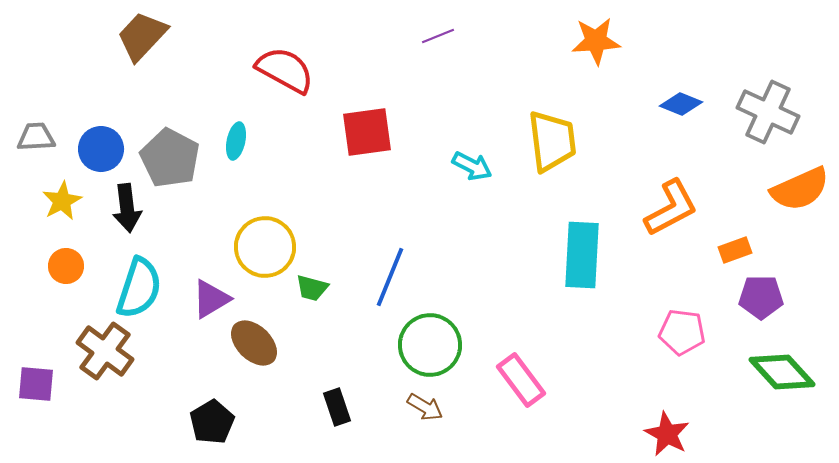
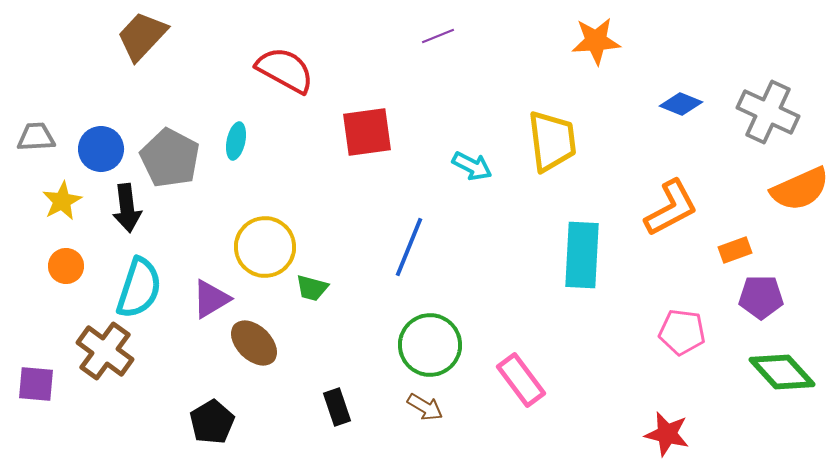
blue line: moved 19 px right, 30 px up
red star: rotated 15 degrees counterclockwise
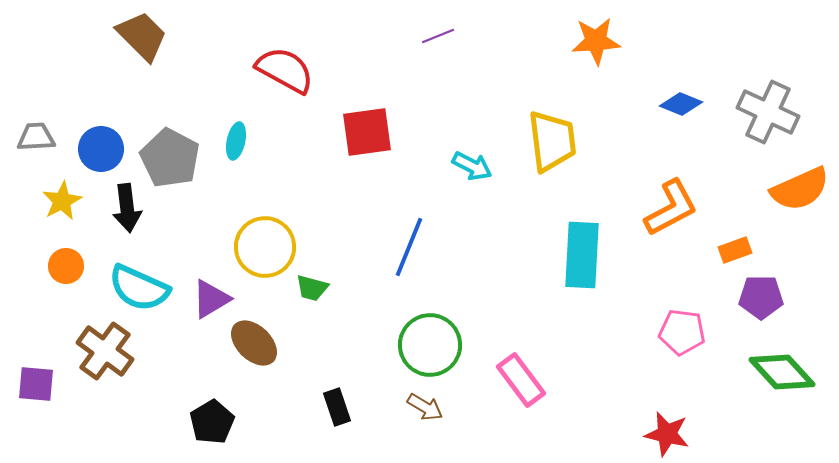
brown trapezoid: rotated 92 degrees clockwise
cyan semicircle: rotated 96 degrees clockwise
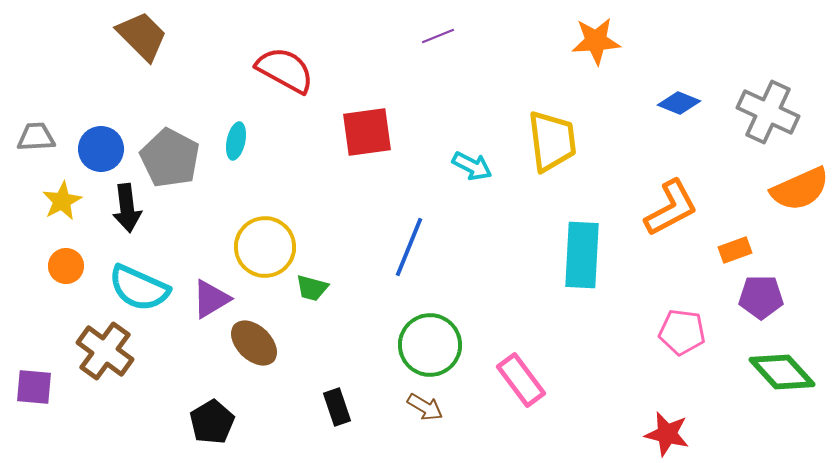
blue diamond: moved 2 px left, 1 px up
purple square: moved 2 px left, 3 px down
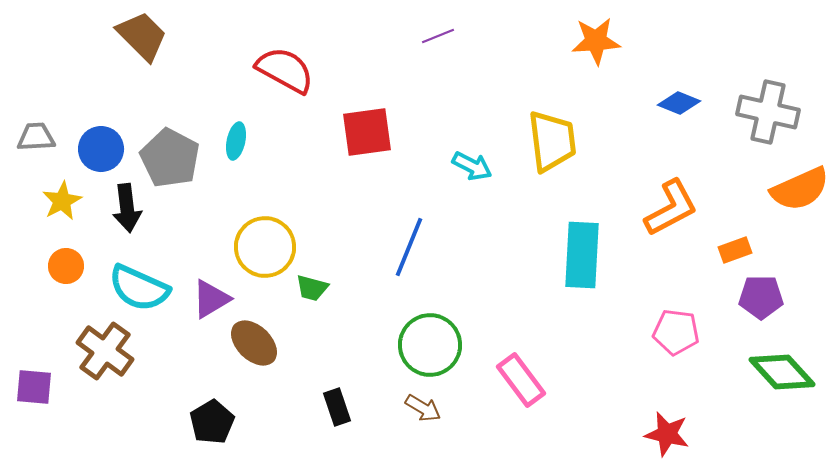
gray cross: rotated 12 degrees counterclockwise
pink pentagon: moved 6 px left
brown arrow: moved 2 px left, 1 px down
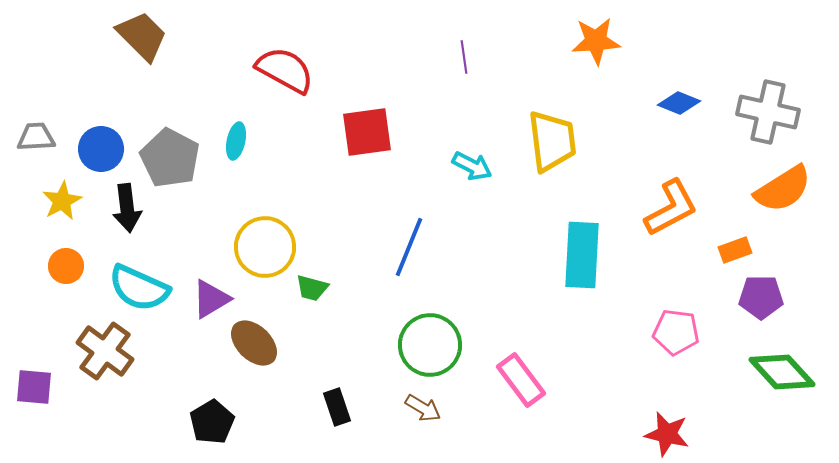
purple line: moved 26 px right, 21 px down; rotated 76 degrees counterclockwise
orange semicircle: moved 17 px left; rotated 8 degrees counterclockwise
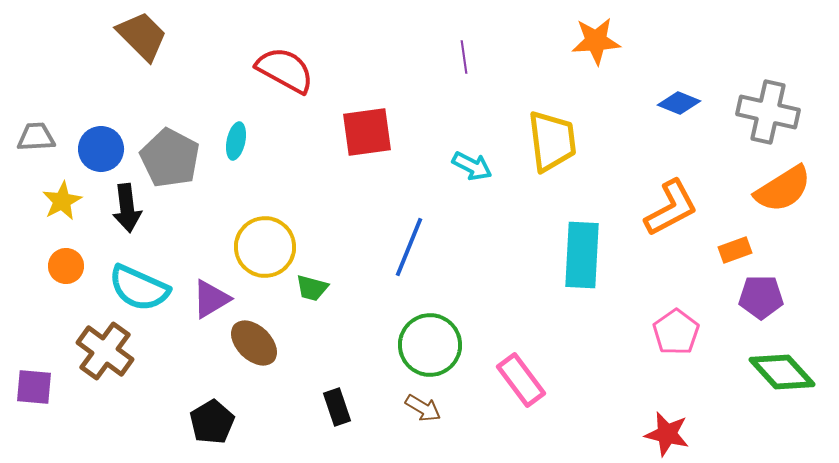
pink pentagon: rotated 30 degrees clockwise
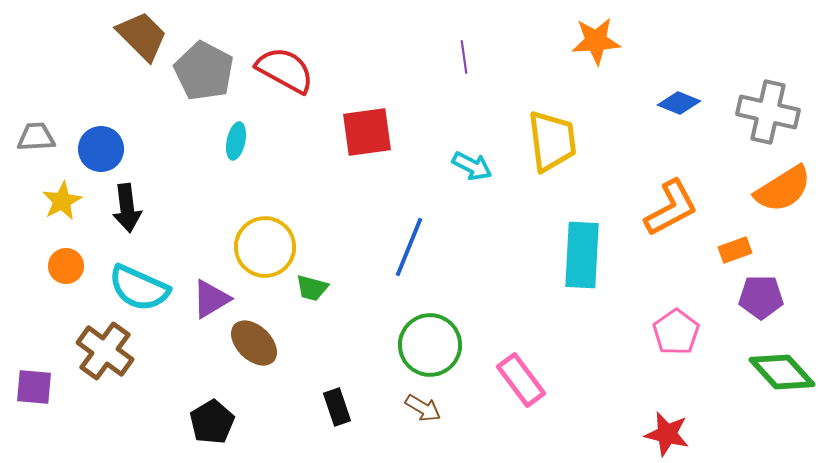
gray pentagon: moved 34 px right, 87 px up
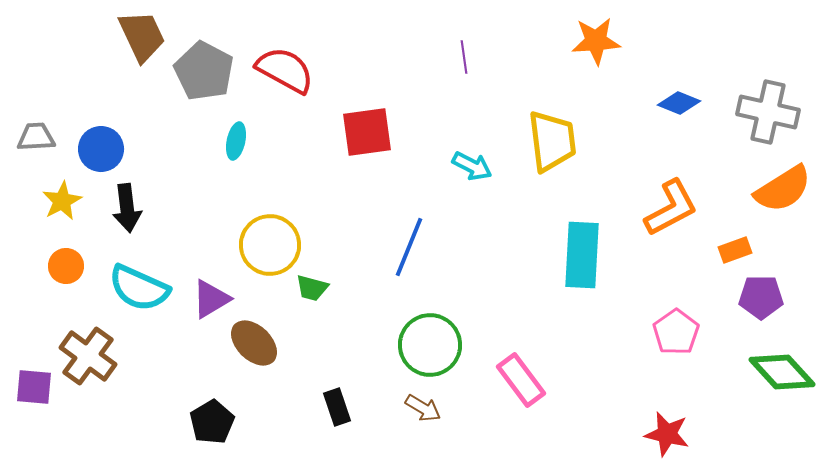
brown trapezoid: rotated 20 degrees clockwise
yellow circle: moved 5 px right, 2 px up
brown cross: moved 17 px left, 5 px down
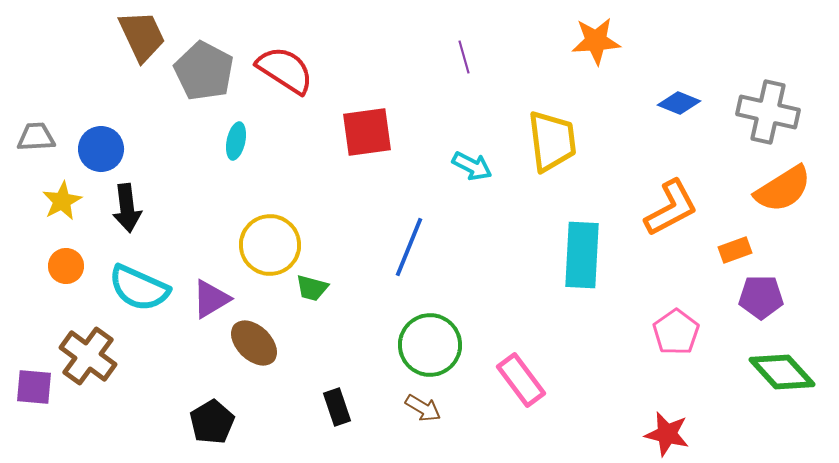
purple line: rotated 8 degrees counterclockwise
red semicircle: rotated 4 degrees clockwise
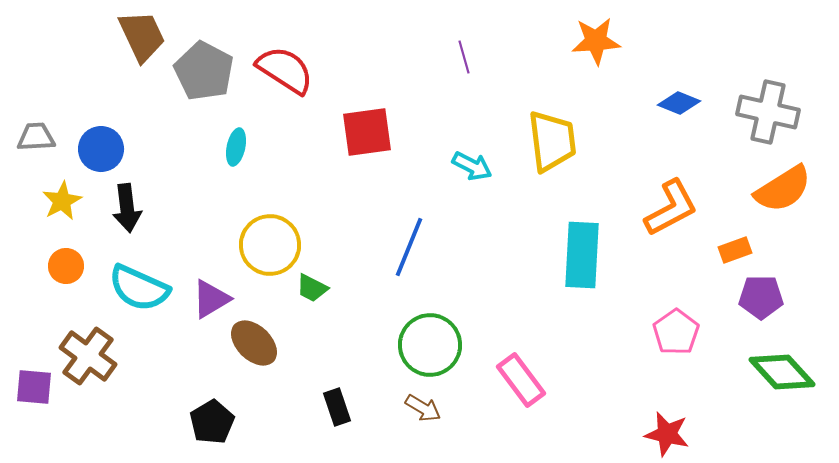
cyan ellipse: moved 6 px down
green trapezoid: rotated 12 degrees clockwise
